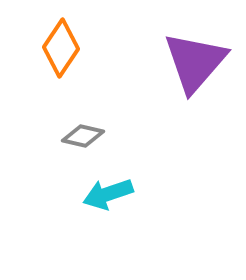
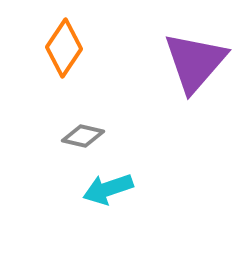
orange diamond: moved 3 px right
cyan arrow: moved 5 px up
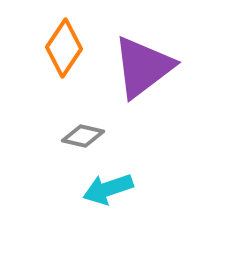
purple triangle: moved 52 px left, 5 px down; rotated 12 degrees clockwise
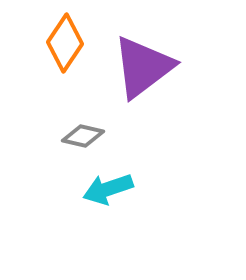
orange diamond: moved 1 px right, 5 px up
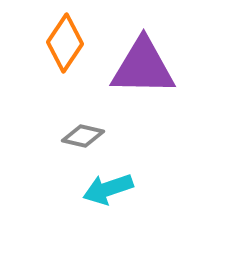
purple triangle: rotated 38 degrees clockwise
